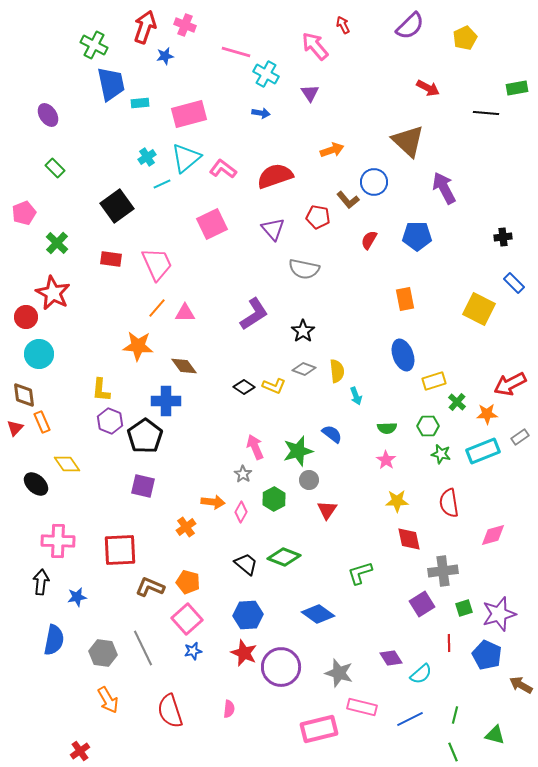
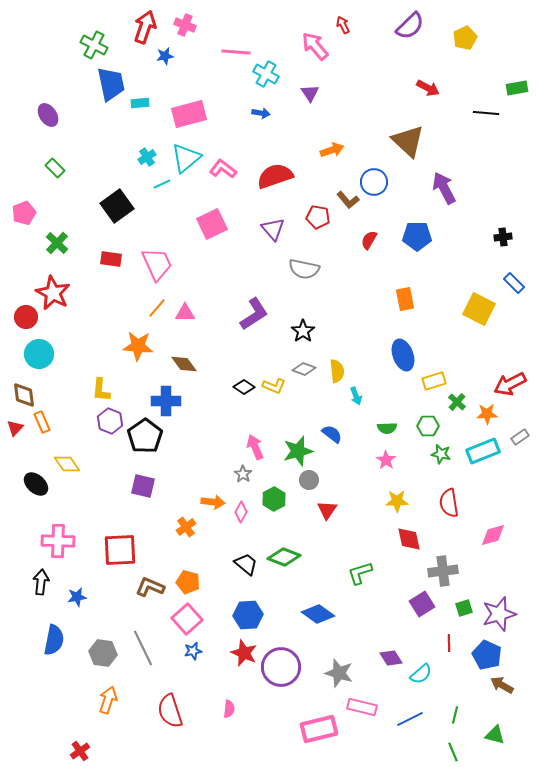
pink line at (236, 52): rotated 12 degrees counterclockwise
brown diamond at (184, 366): moved 2 px up
brown arrow at (521, 685): moved 19 px left
orange arrow at (108, 700): rotated 132 degrees counterclockwise
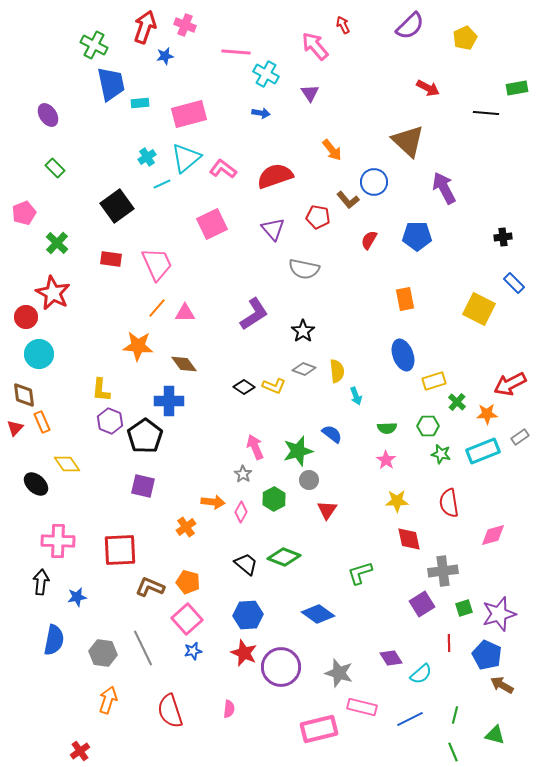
orange arrow at (332, 150): rotated 70 degrees clockwise
blue cross at (166, 401): moved 3 px right
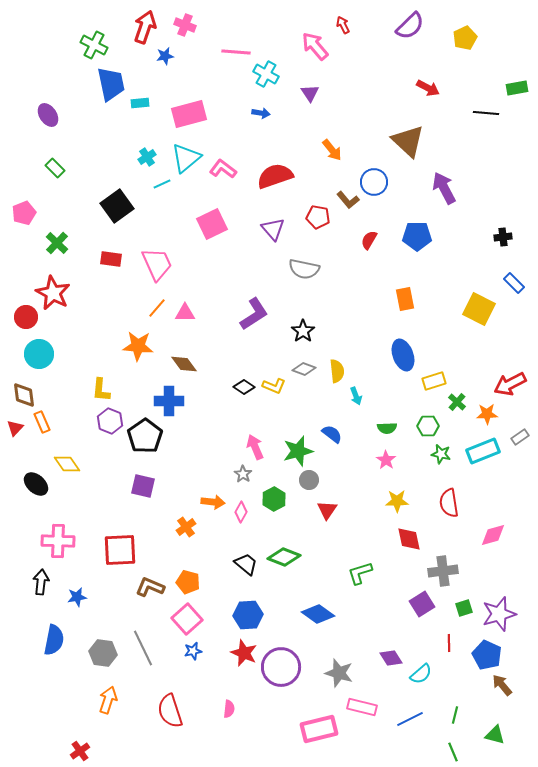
brown arrow at (502, 685): rotated 20 degrees clockwise
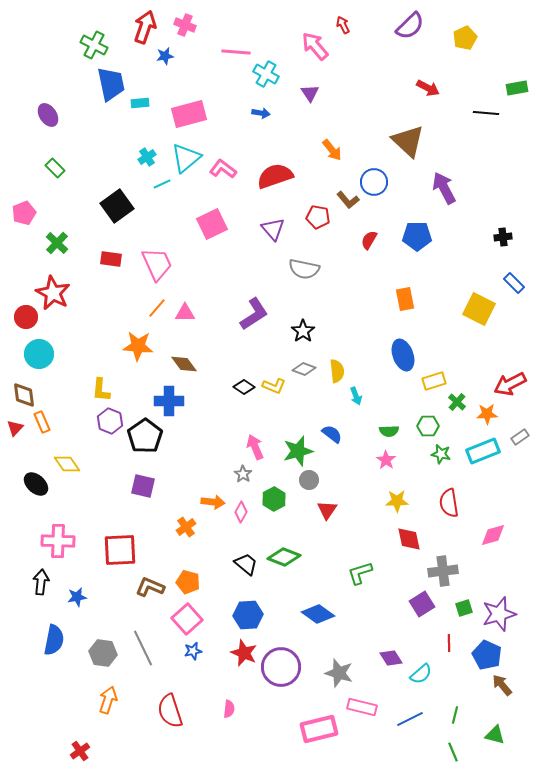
green semicircle at (387, 428): moved 2 px right, 3 px down
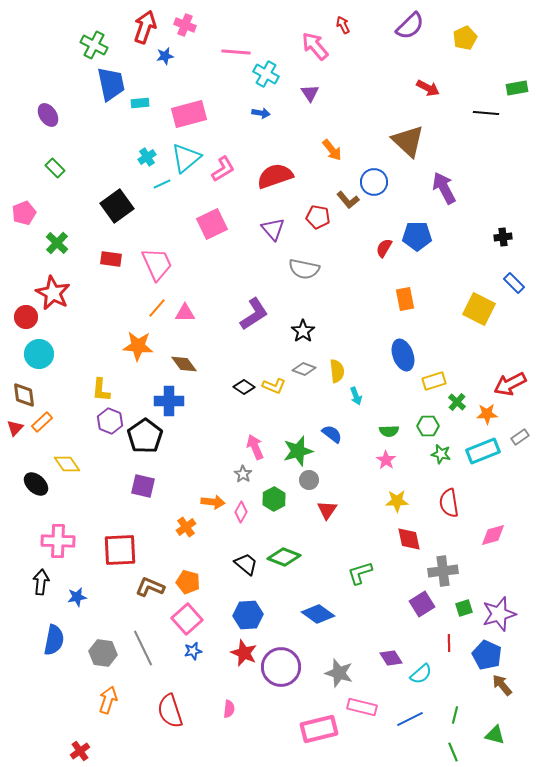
pink L-shape at (223, 169): rotated 112 degrees clockwise
red semicircle at (369, 240): moved 15 px right, 8 px down
orange rectangle at (42, 422): rotated 70 degrees clockwise
